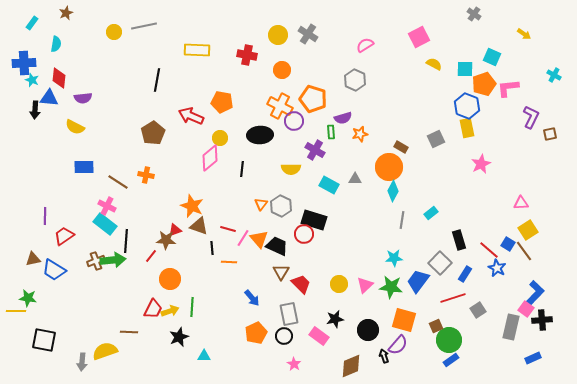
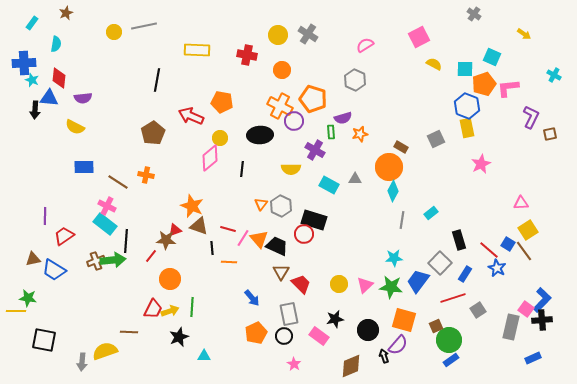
blue L-shape at (535, 293): moved 7 px right, 7 px down
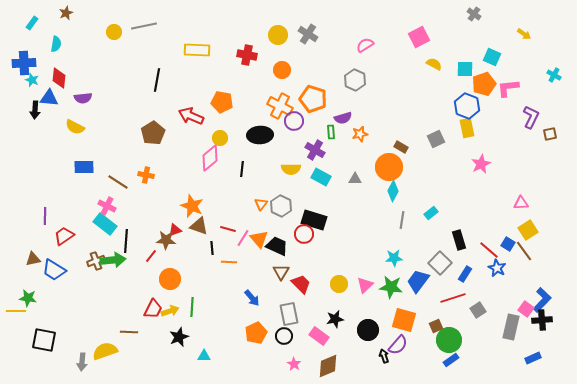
cyan rectangle at (329, 185): moved 8 px left, 8 px up
brown diamond at (351, 366): moved 23 px left
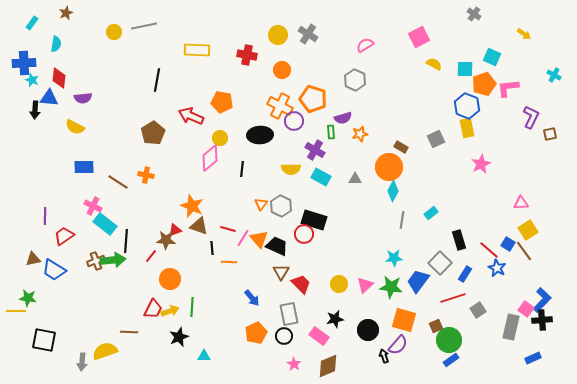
pink cross at (107, 206): moved 14 px left
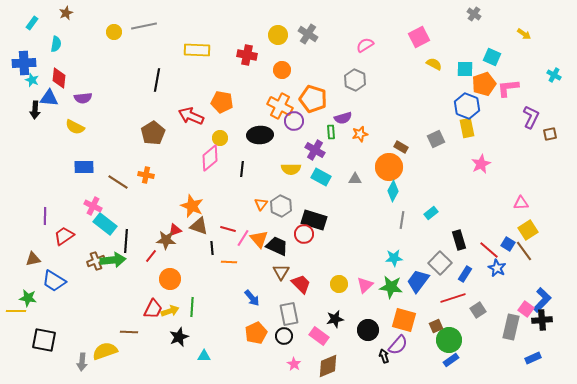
blue trapezoid at (54, 270): moved 11 px down
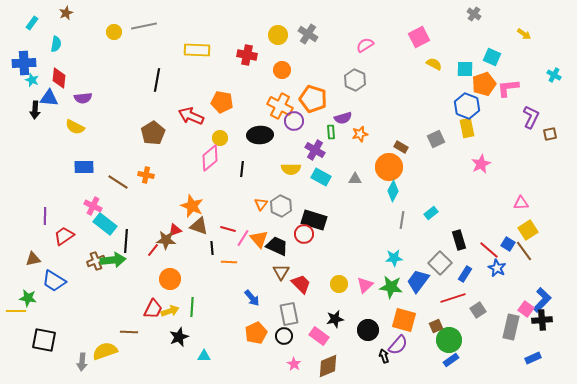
red line at (151, 256): moved 2 px right, 6 px up
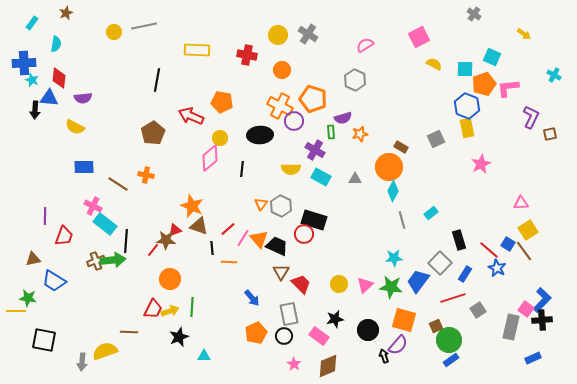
brown line at (118, 182): moved 2 px down
gray line at (402, 220): rotated 24 degrees counterclockwise
red line at (228, 229): rotated 56 degrees counterclockwise
red trapezoid at (64, 236): rotated 145 degrees clockwise
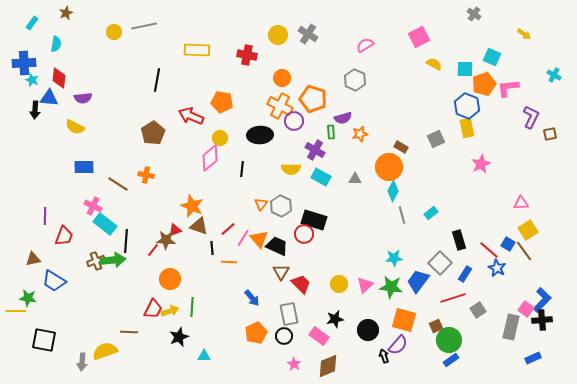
orange circle at (282, 70): moved 8 px down
gray line at (402, 220): moved 5 px up
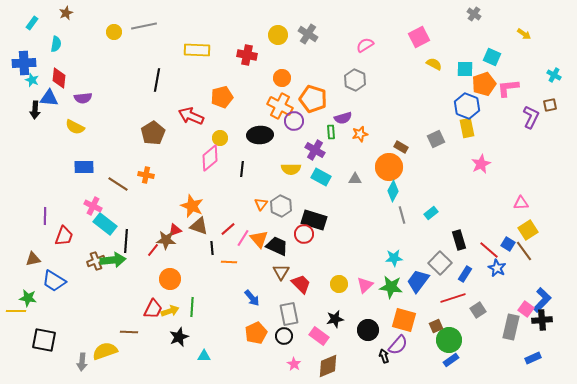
orange pentagon at (222, 102): moved 5 px up; rotated 25 degrees counterclockwise
brown square at (550, 134): moved 29 px up
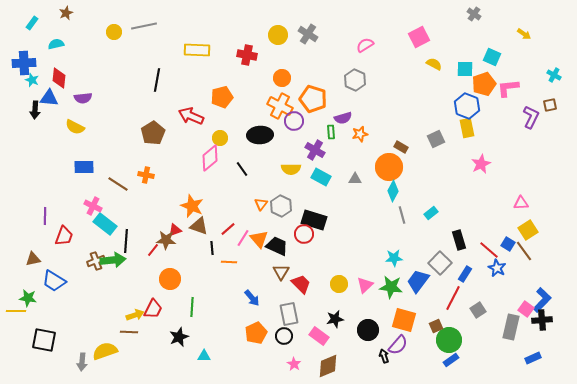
cyan semicircle at (56, 44): rotated 112 degrees counterclockwise
black line at (242, 169): rotated 42 degrees counterclockwise
red line at (453, 298): rotated 45 degrees counterclockwise
yellow arrow at (170, 311): moved 35 px left, 4 px down
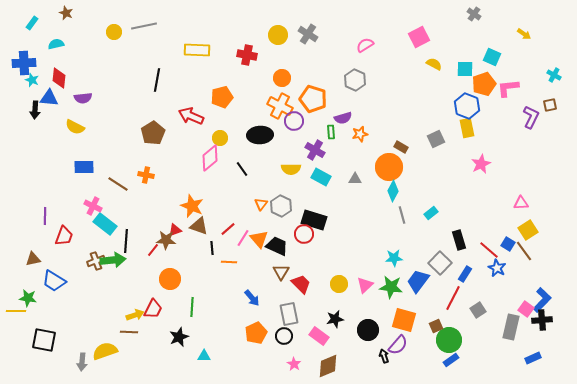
brown star at (66, 13): rotated 24 degrees counterclockwise
